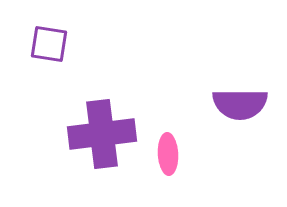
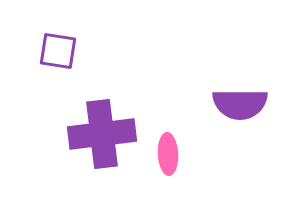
purple square: moved 9 px right, 7 px down
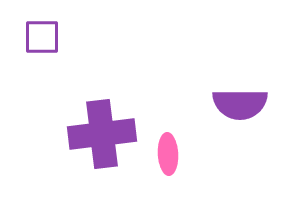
purple square: moved 16 px left, 14 px up; rotated 9 degrees counterclockwise
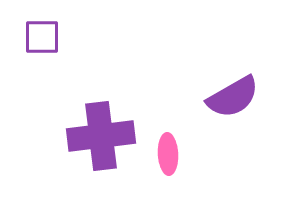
purple semicircle: moved 7 px left, 7 px up; rotated 30 degrees counterclockwise
purple cross: moved 1 px left, 2 px down
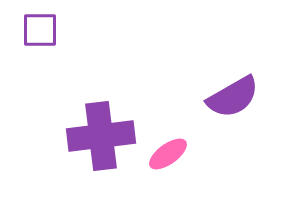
purple square: moved 2 px left, 7 px up
pink ellipse: rotated 57 degrees clockwise
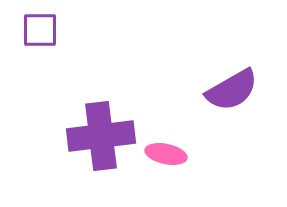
purple semicircle: moved 1 px left, 7 px up
pink ellipse: moved 2 px left; rotated 48 degrees clockwise
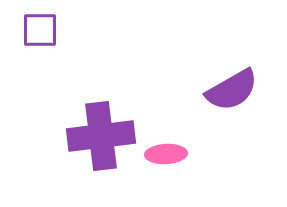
pink ellipse: rotated 15 degrees counterclockwise
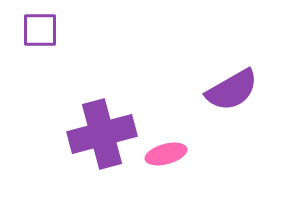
purple cross: moved 1 px right, 2 px up; rotated 8 degrees counterclockwise
pink ellipse: rotated 12 degrees counterclockwise
